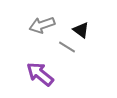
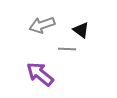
gray line: moved 2 px down; rotated 30 degrees counterclockwise
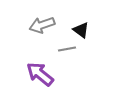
gray line: rotated 12 degrees counterclockwise
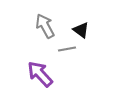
gray arrow: moved 3 px right, 1 px down; rotated 80 degrees clockwise
purple arrow: rotated 8 degrees clockwise
